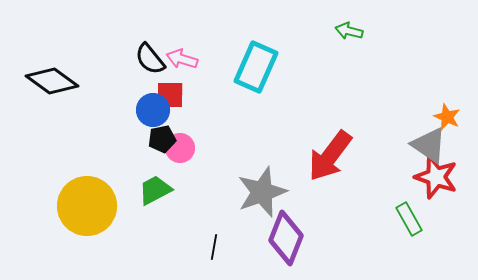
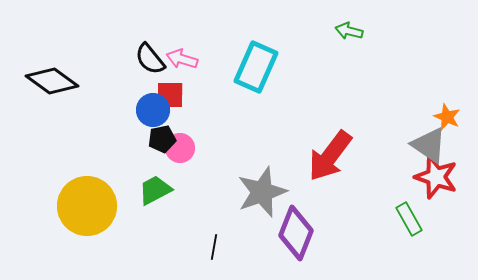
purple diamond: moved 10 px right, 5 px up
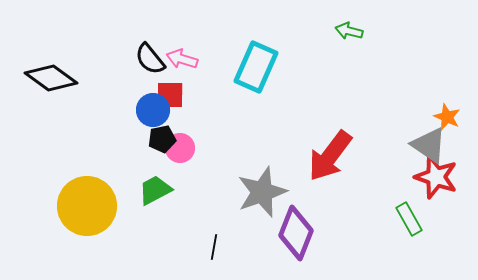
black diamond: moved 1 px left, 3 px up
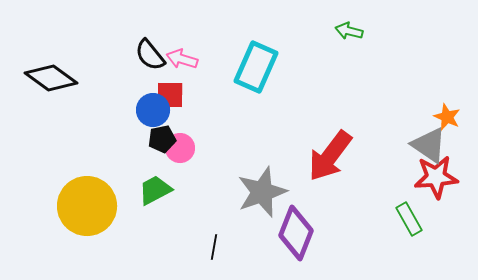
black semicircle: moved 4 px up
red star: rotated 24 degrees counterclockwise
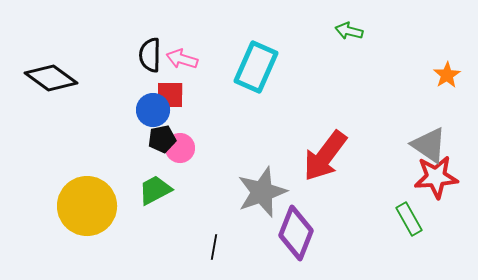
black semicircle: rotated 40 degrees clockwise
orange star: moved 42 px up; rotated 16 degrees clockwise
red arrow: moved 5 px left
